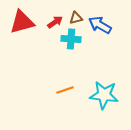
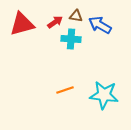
brown triangle: moved 2 px up; rotated 24 degrees clockwise
red triangle: moved 2 px down
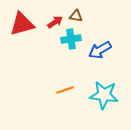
blue arrow: moved 25 px down; rotated 60 degrees counterclockwise
cyan cross: rotated 12 degrees counterclockwise
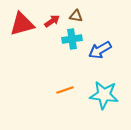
red arrow: moved 3 px left, 1 px up
cyan cross: moved 1 px right
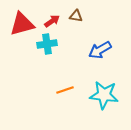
cyan cross: moved 25 px left, 5 px down
